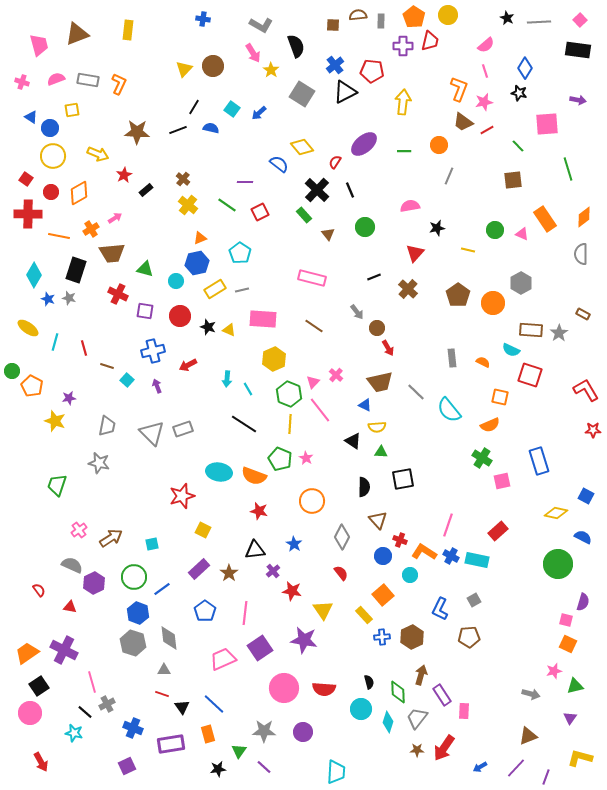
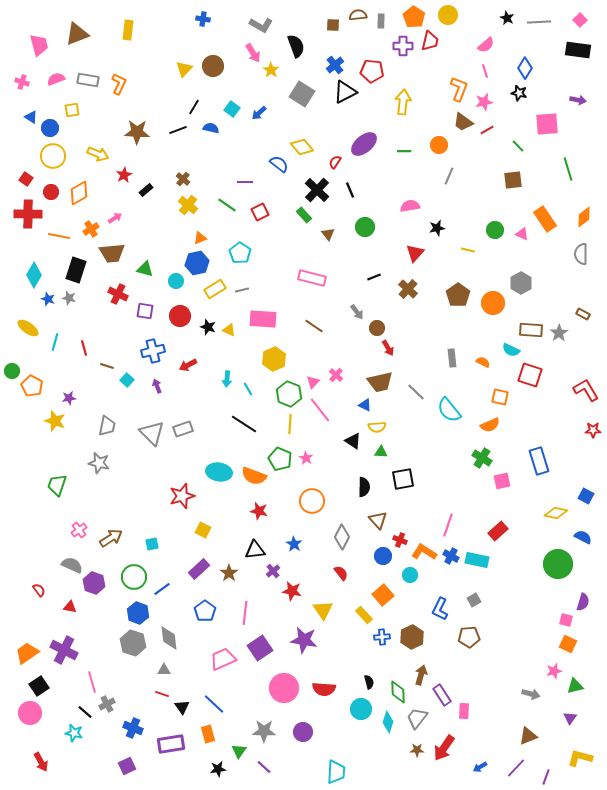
purple hexagon at (94, 583): rotated 15 degrees counterclockwise
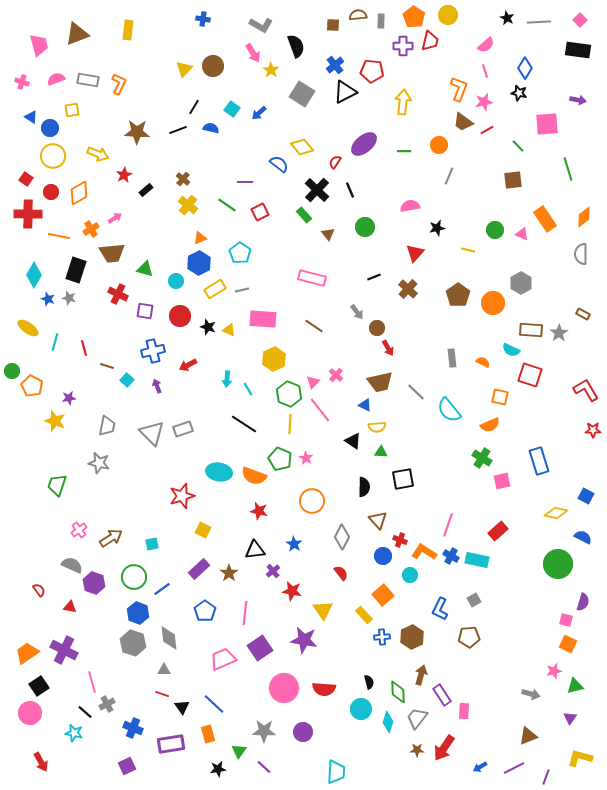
blue hexagon at (197, 263): moved 2 px right; rotated 15 degrees counterclockwise
purple line at (516, 768): moved 2 px left; rotated 20 degrees clockwise
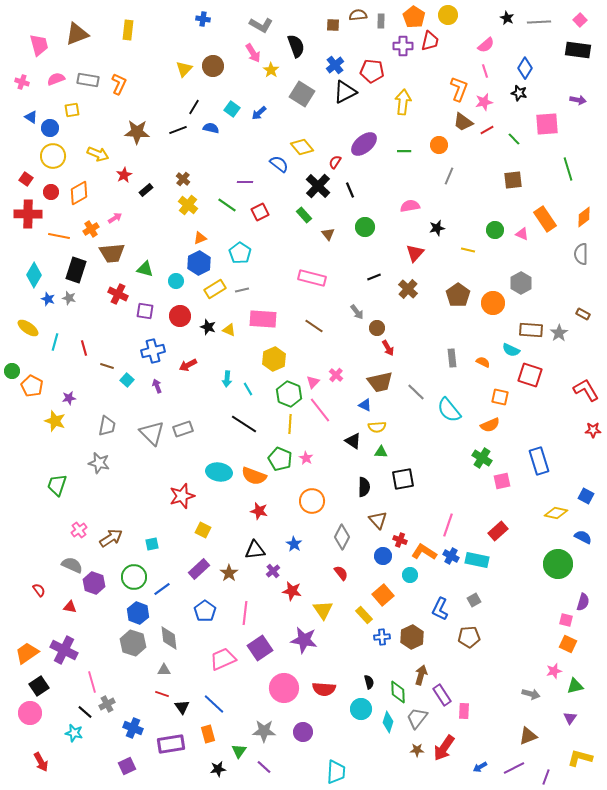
green line at (518, 146): moved 4 px left, 7 px up
black cross at (317, 190): moved 1 px right, 4 px up
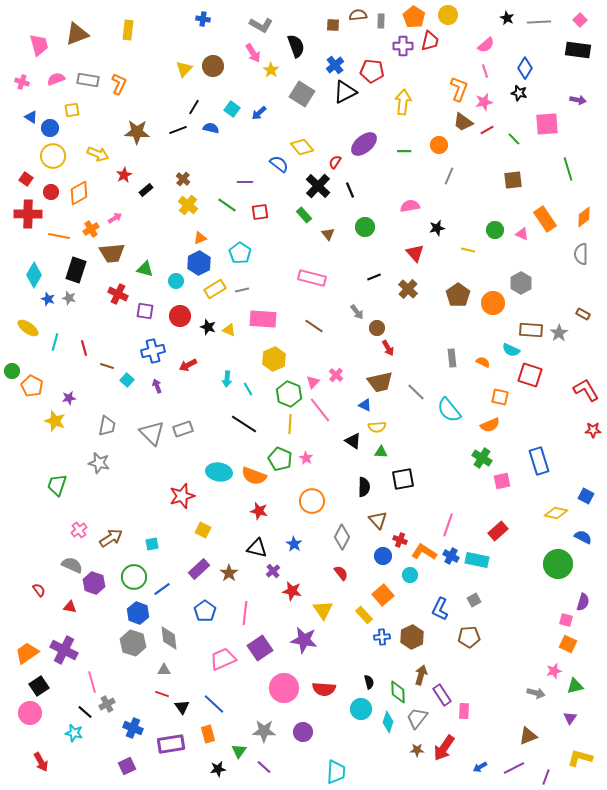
red square at (260, 212): rotated 18 degrees clockwise
red triangle at (415, 253): rotated 24 degrees counterclockwise
black triangle at (255, 550): moved 2 px right, 2 px up; rotated 20 degrees clockwise
gray arrow at (531, 694): moved 5 px right, 1 px up
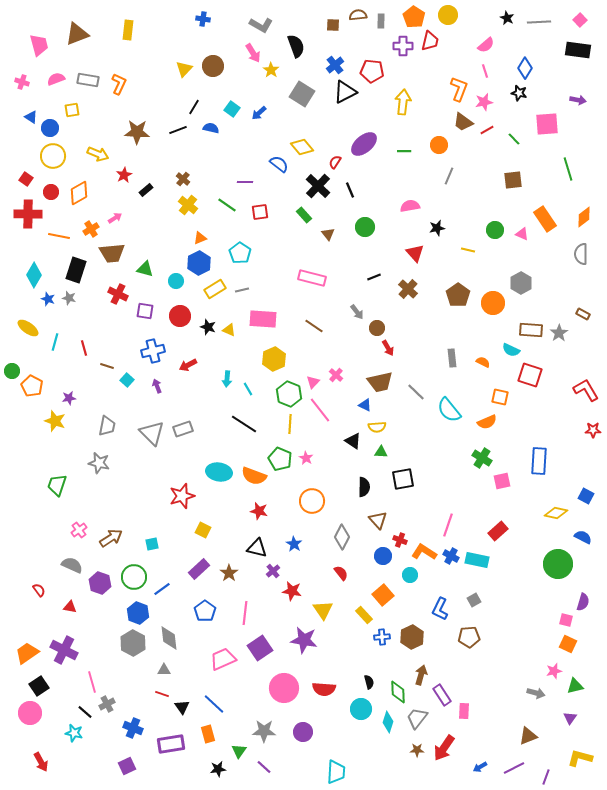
orange semicircle at (490, 425): moved 3 px left, 3 px up
blue rectangle at (539, 461): rotated 20 degrees clockwise
purple hexagon at (94, 583): moved 6 px right
gray hexagon at (133, 643): rotated 10 degrees clockwise
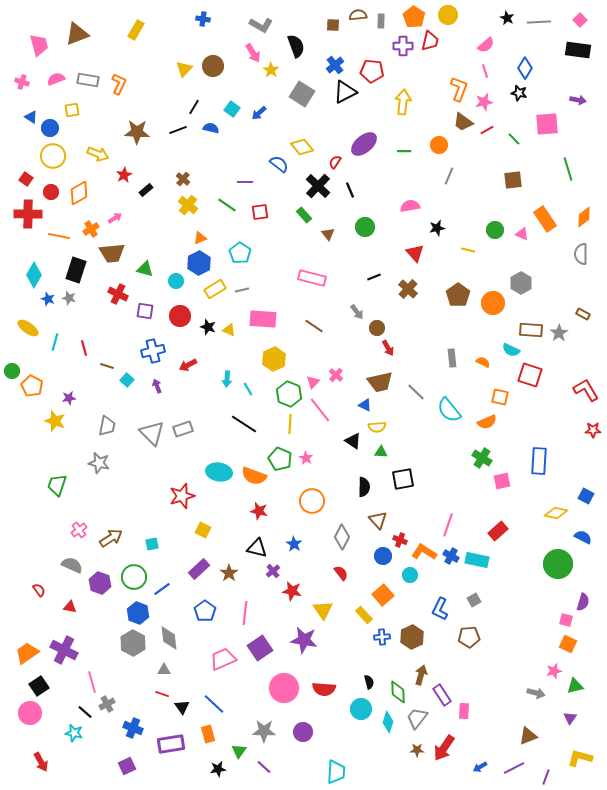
yellow rectangle at (128, 30): moved 8 px right; rotated 24 degrees clockwise
